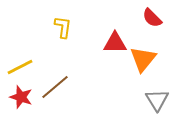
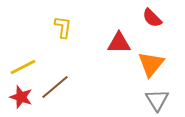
red triangle: moved 4 px right
orange triangle: moved 8 px right, 5 px down
yellow line: moved 3 px right
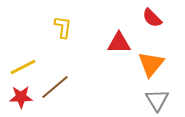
red star: rotated 20 degrees counterclockwise
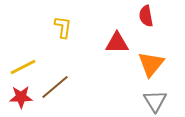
red semicircle: moved 6 px left, 2 px up; rotated 35 degrees clockwise
red triangle: moved 2 px left
gray triangle: moved 2 px left, 1 px down
